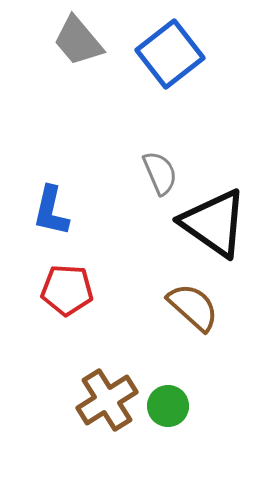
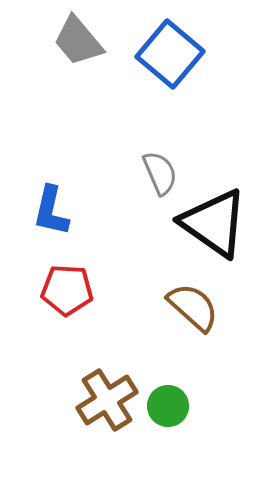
blue square: rotated 12 degrees counterclockwise
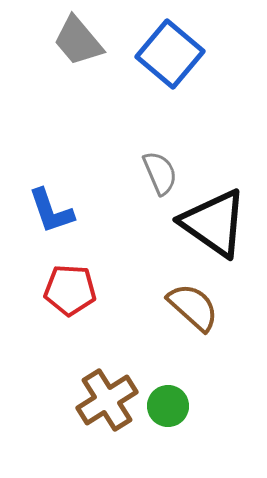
blue L-shape: rotated 32 degrees counterclockwise
red pentagon: moved 3 px right
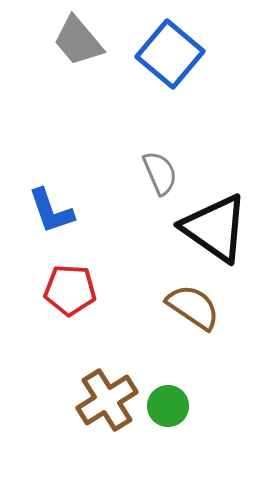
black triangle: moved 1 px right, 5 px down
brown semicircle: rotated 8 degrees counterclockwise
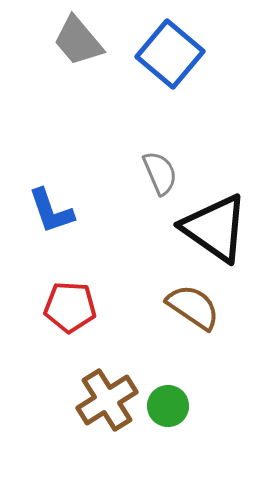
red pentagon: moved 17 px down
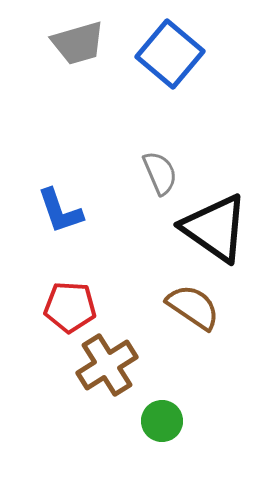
gray trapezoid: moved 2 px down; rotated 66 degrees counterclockwise
blue L-shape: moved 9 px right
brown cross: moved 35 px up
green circle: moved 6 px left, 15 px down
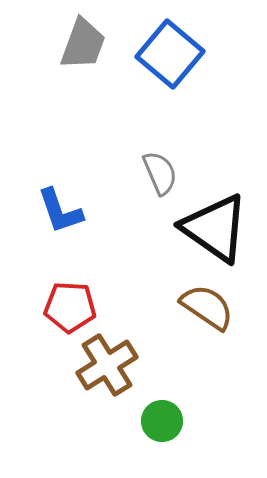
gray trapezoid: moved 5 px right, 1 px down; rotated 54 degrees counterclockwise
brown semicircle: moved 14 px right
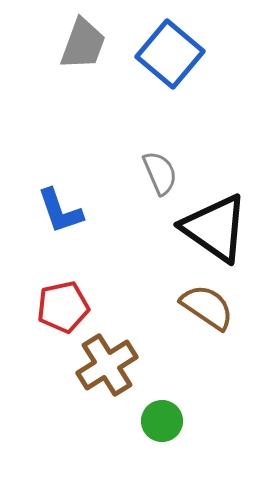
red pentagon: moved 7 px left; rotated 15 degrees counterclockwise
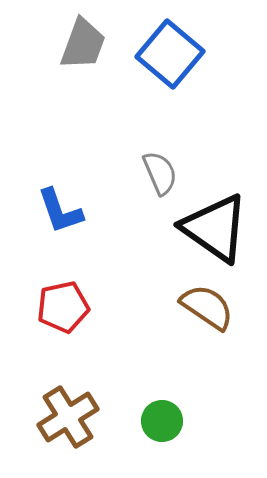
brown cross: moved 39 px left, 52 px down
